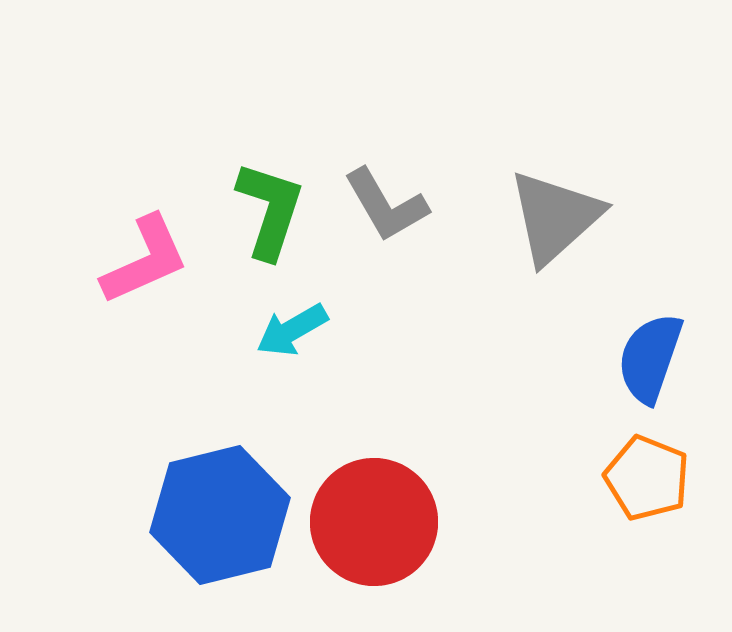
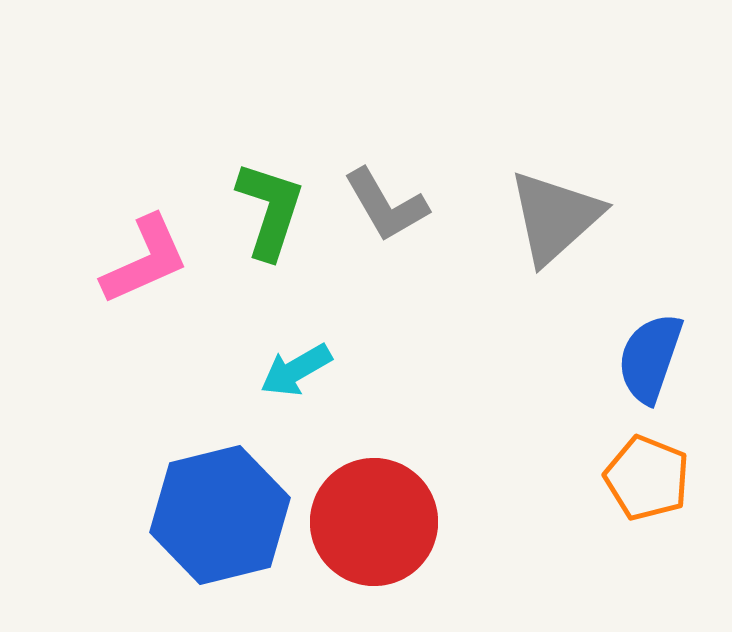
cyan arrow: moved 4 px right, 40 px down
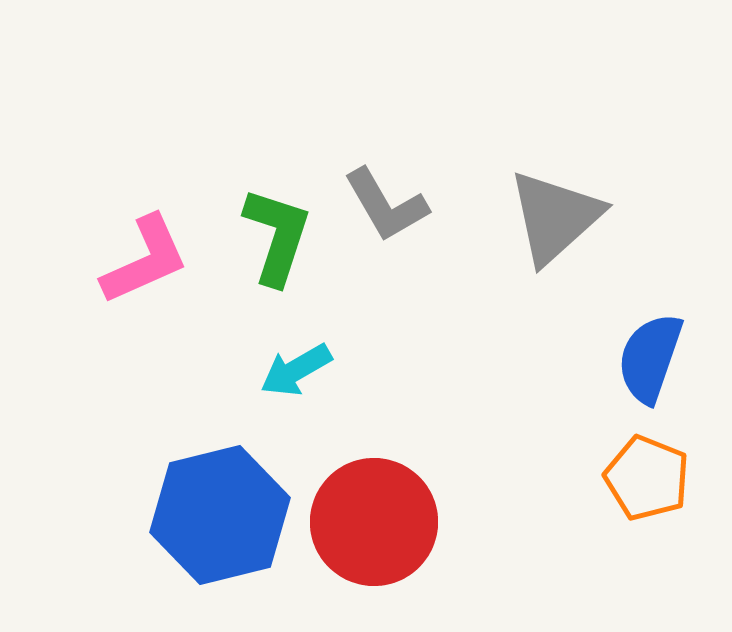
green L-shape: moved 7 px right, 26 px down
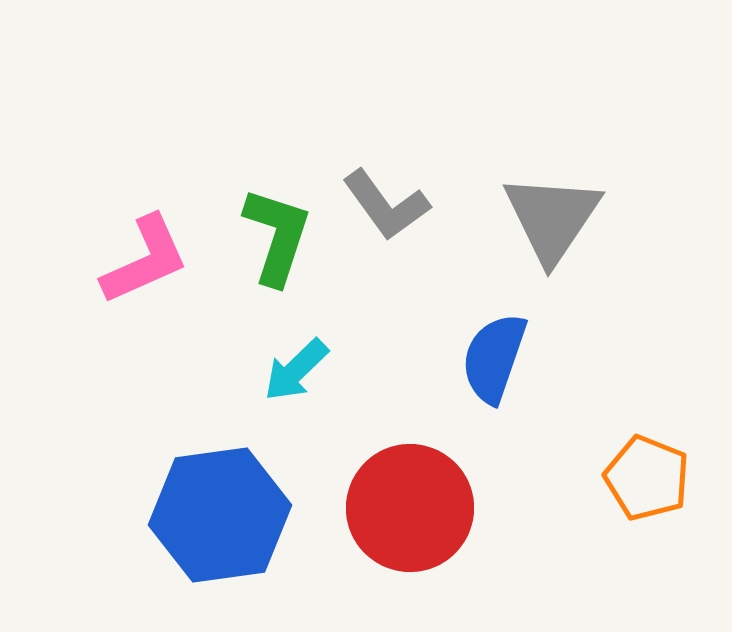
gray L-shape: rotated 6 degrees counterclockwise
gray triangle: moved 3 px left, 1 px down; rotated 14 degrees counterclockwise
blue semicircle: moved 156 px left
cyan arrow: rotated 14 degrees counterclockwise
blue hexagon: rotated 6 degrees clockwise
red circle: moved 36 px right, 14 px up
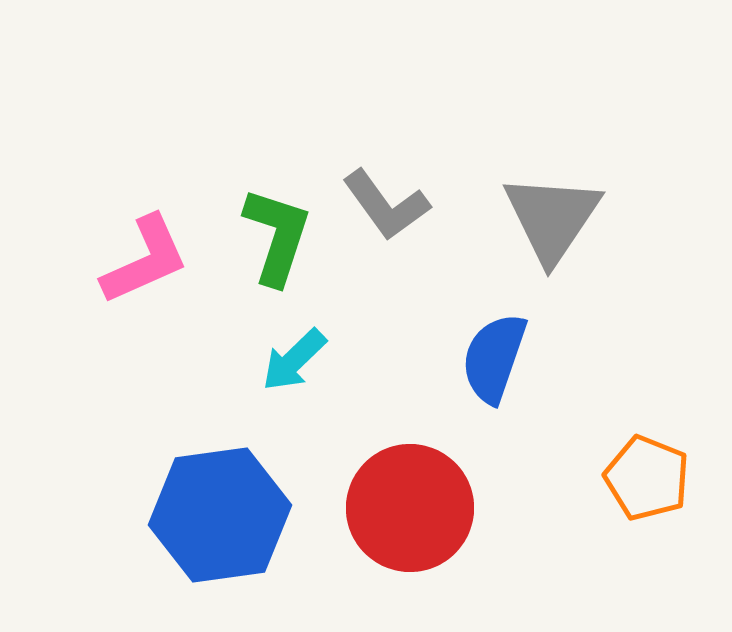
cyan arrow: moved 2 px left, 10 px up
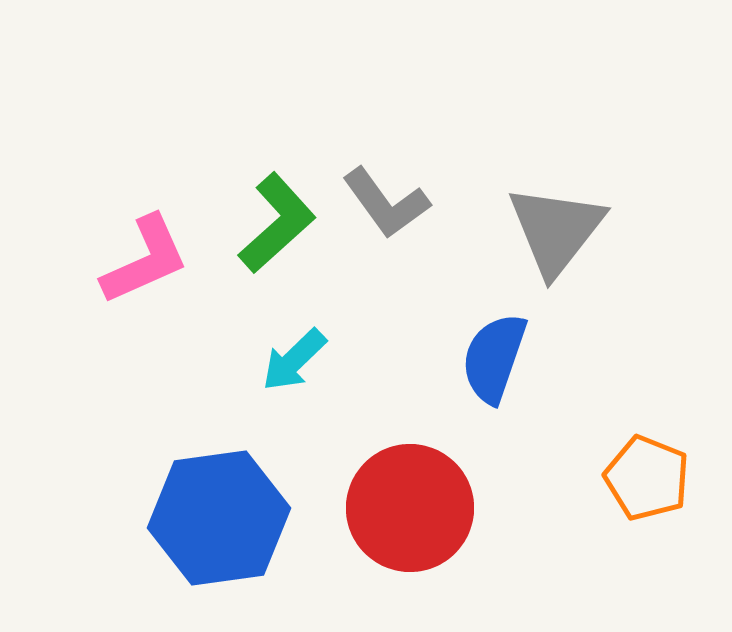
gray L-shape: moved 2 px up
gray triangle: moved 4 px right, 12 px down; rotated 4 degrees clockwise
green L-shape: moved 13 px up; rotated 30 degrees clockwise
blue hexagon: moved 1 px left, 3 px down
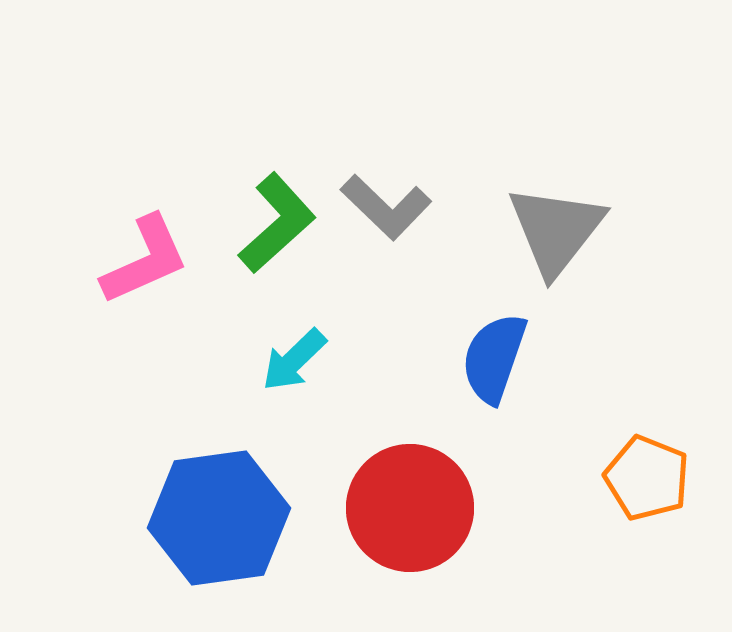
gray L-shape: moved 4 px down; rotated 10 degrees counterclockwise
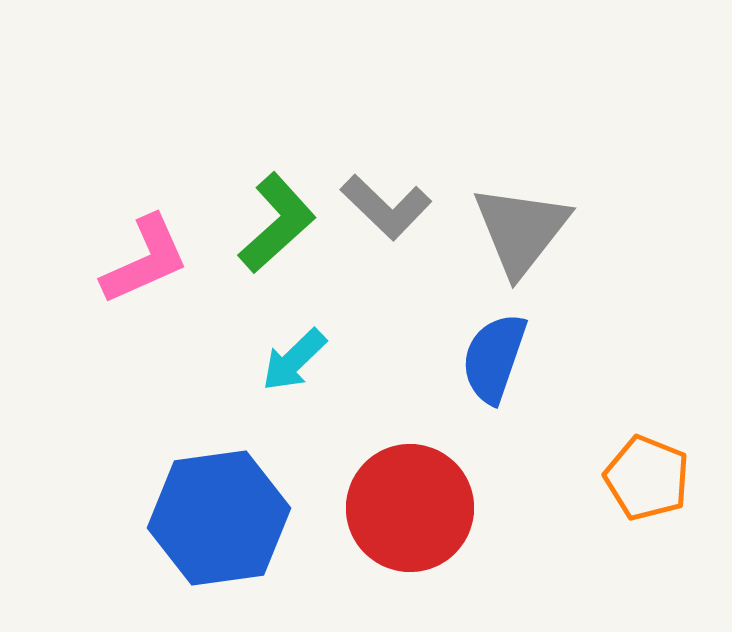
gray triangle: moved 35 px left
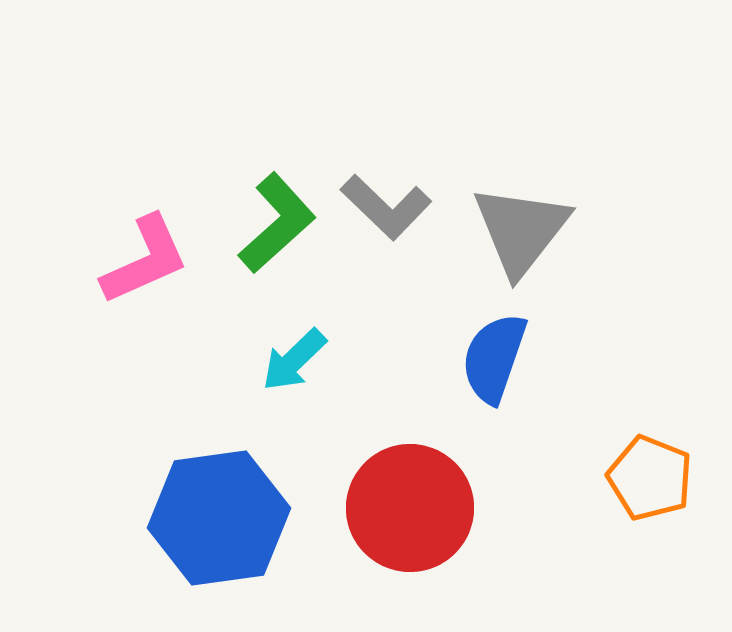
orange pentagon: moved 3 px right
